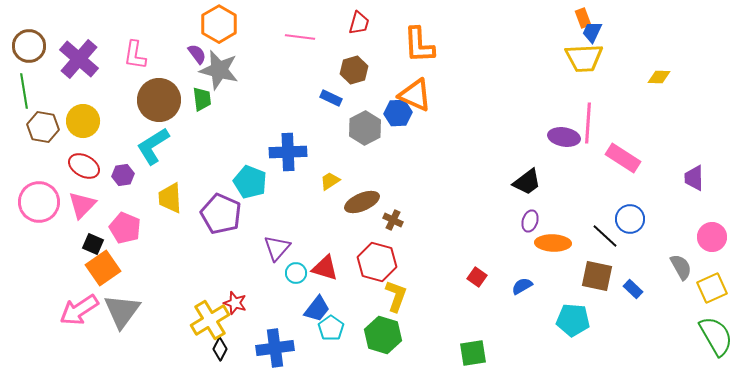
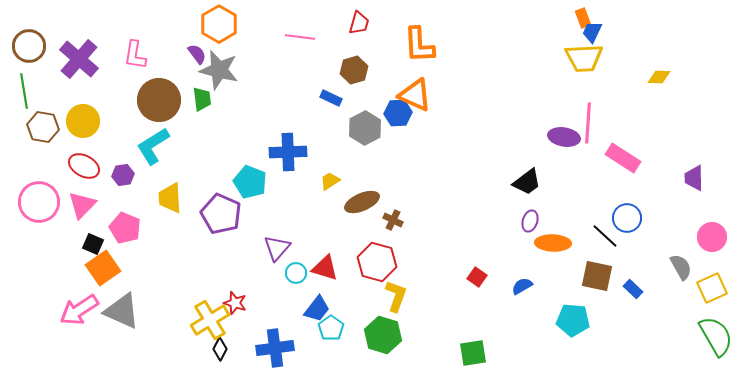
blue circle at (630, 219): moved 3 px left, 1 px up
gray triangle at (122, 311): rotated 42 degrees counterclockwise
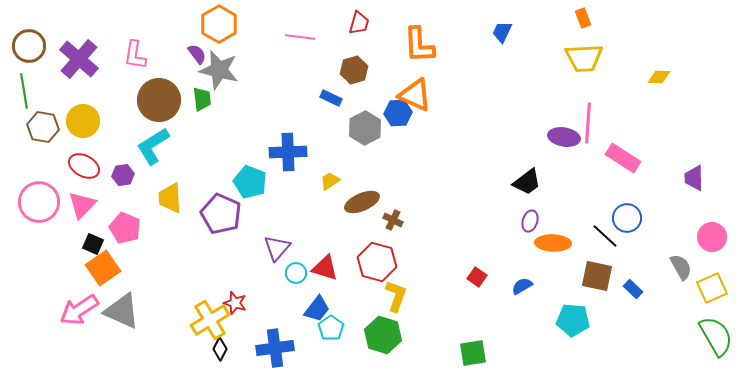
blue trapezoid at (592, 32): moved 90 px left
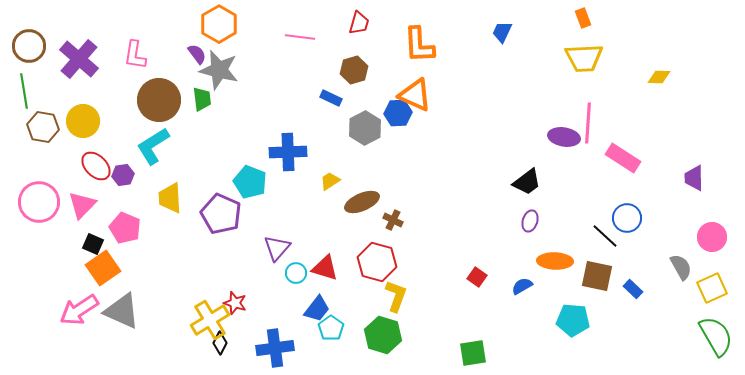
red ellipse at (84, 166): moved 12 px right; rotated 16 degrees clockwise
orange ellipse at (553, 243): moved 2 px right, 18 px down
black diamond at (220, 349): moved 6 px up
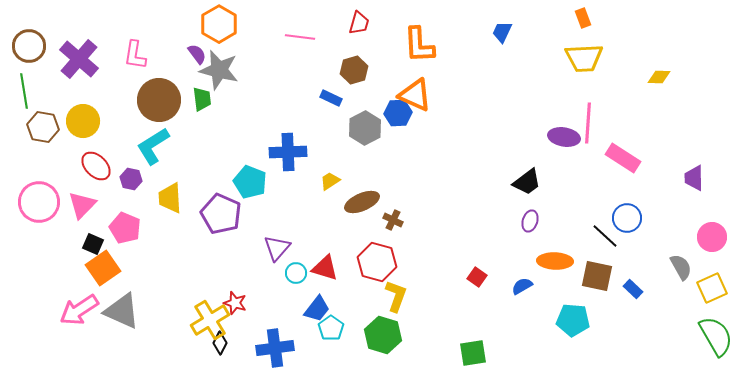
purple hexagon at (123, 175): moved 8 px right, 4 px down; rotated 20 degrees clockwise
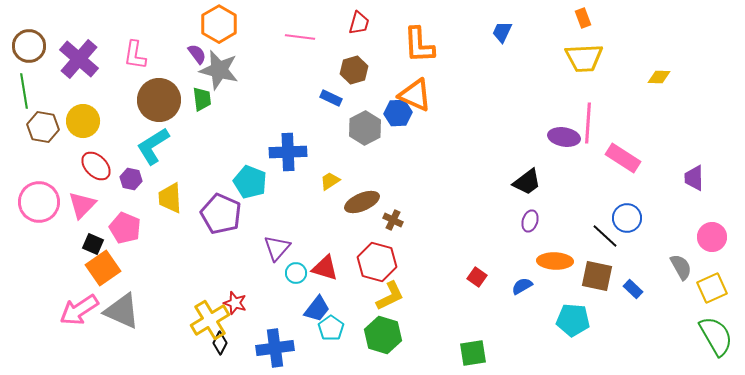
yellow L-shape at (396, 296): moved 6 px left; rotated 44 degrees clockwise
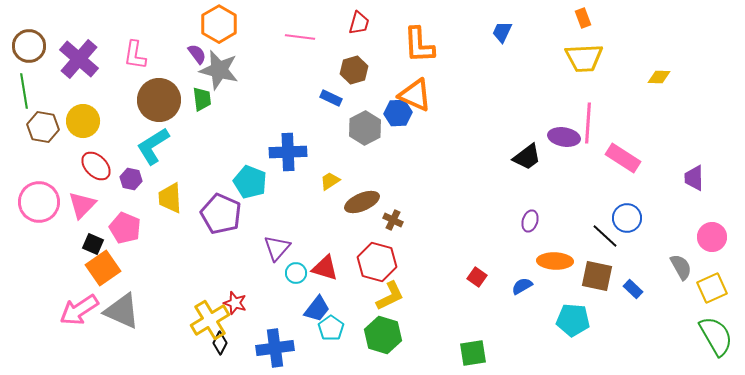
black trapezoid at (527, 182): moved 25 px up
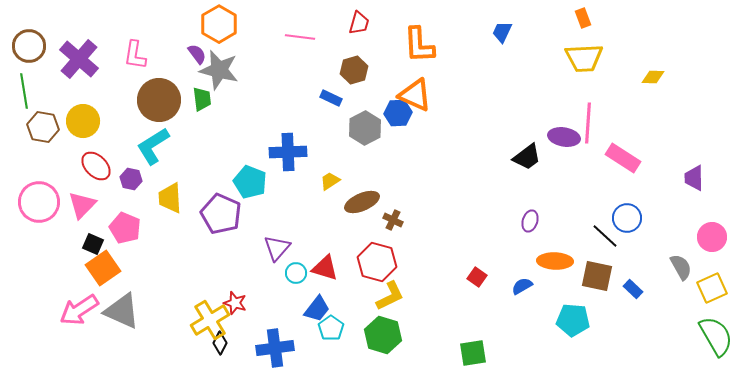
yellow diamond at (659, 77): moved 6 px left
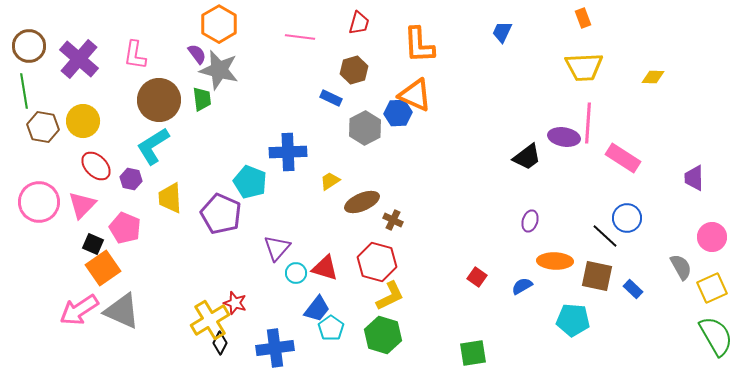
yellow trapezoid at (584, 58): moved 9 px down
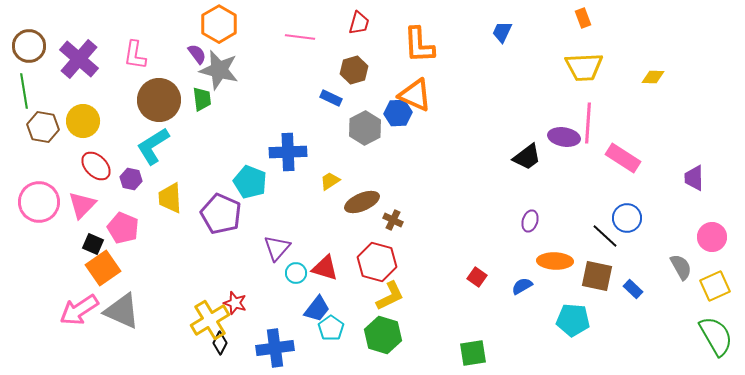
pink pentagon at (125, 228): moved 2 px left
yellow square at (712, 288): moved 3 px right, 2 px up
